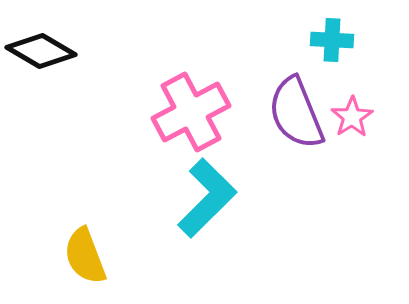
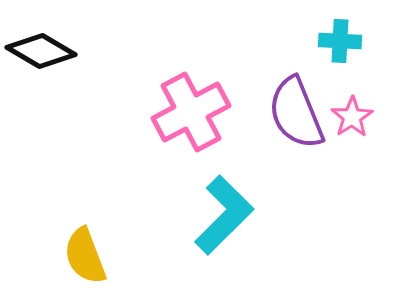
cyan cross: moved 8 px right, 1 px down
cyan L-shape: moved 17 px right, 17 px down
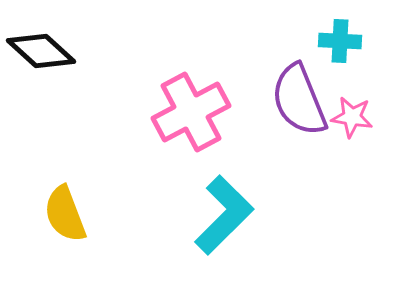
black diamond: rotated 12 degrees clockwise
purple semicircle: moved 3 px right, 13 px up
pink star: rotated 30 degrees counterclockwise
yellow semicircle: moved 20 px left, 42 px up
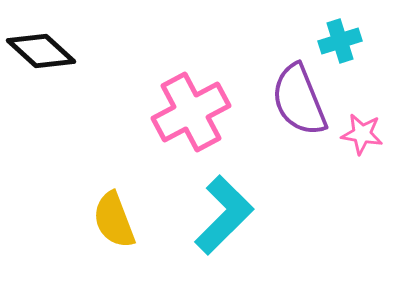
cyan cross: rotated 21 degrees counterclockwise
pink star: moved 10 px right, 17 px down
yellow semicircle: moved 49 px right, 6 px down
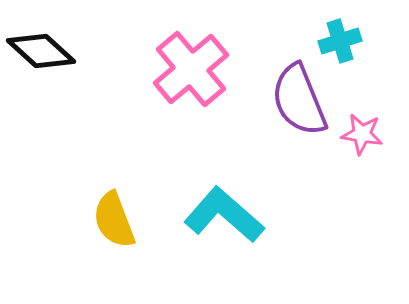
pink cross: moved 43 px up; rotated 12 degrees counterclockwise
cyan L-shape: rotated 94 degrees counterclockwise
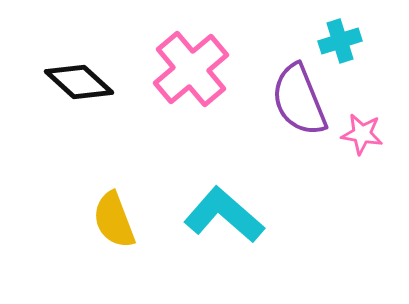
black diamond: moved 38 px right, 31 px down
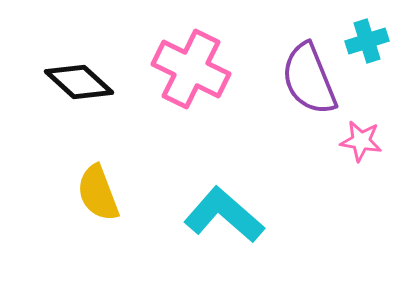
cyan cross: moved 27 px right
pink cross: rotated 24 degrees counterclockwise
purple semicircle: moved 10 px right, 21 px up
pink star: moved 1 px left, 7 px down
yellow semicircle: moved 16 px left, 27 px up
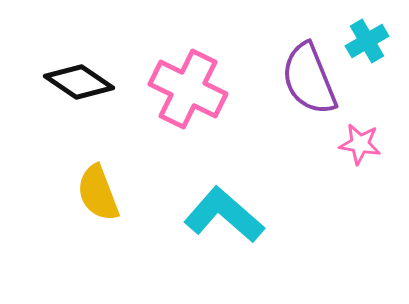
cyan cross: rotated 12 degrees counterclockwise
pink cross: moved 3 px left, 20 px down
black diamond: rotated 8 degrees counterclockwise
pink star: moved 1 px left, 3 px down
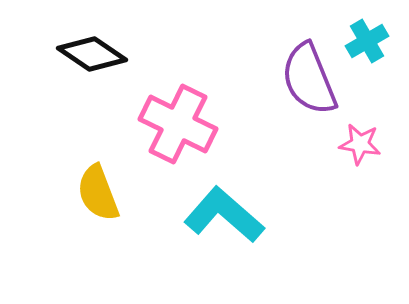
black diamond: moved 13 px right, 28 px up
pink cross: moved 10 px left, 35 px down
